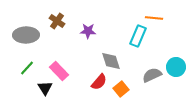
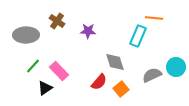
gray diamond: moved 4 px right, 1 px down
green line: moved 6 px right, 2 px up
black triangle: rotated 28 degrees clockwise
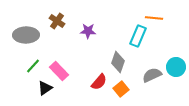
gray diamond: moved 3 px right; rotated 35 degrees clockwise
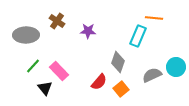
black triangle: rotated 35 degrees counterclockwise
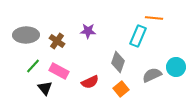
brown cross: moved 20 px down
pink rectangle: rotated 18 degrees counterclockwise
red semicircle: moved 9 px left; rotated 24 degrees clockwise
